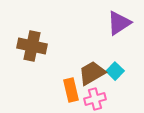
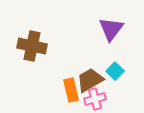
purple triangle: moved 8 px left, 6 px down; rotated 20 degrees counterclockwise
brown trapezoid: moved 2 px left, 7 px down
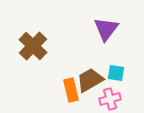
purple triangle: moved 5 px left
brown cross: moved 1 px right; rotated 32 degrees clockwise
cyan square: moved 1 px right, 2 px down; rotated 36 degrees counterclockwise
pink cross: moved 15 px right
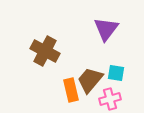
brown cross: moved 12 px right, 5 px down; rotated 16 degrees counterclockwise
brown trapezoid: rotated 20 degrees counterclockwise
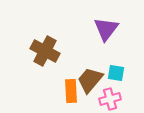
orange rectangle: moved 1 px down; rotated 10 degrees clockwise
